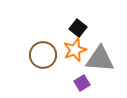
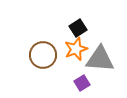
black square: rotated 18 degrees clockwise
orange star: moved 1 px right, 1 px up
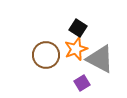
black square: rotated 24 degrees counterclockwise
brown circle: moved 3 px right
gray triangle: rotated 24 degrees clockwise
